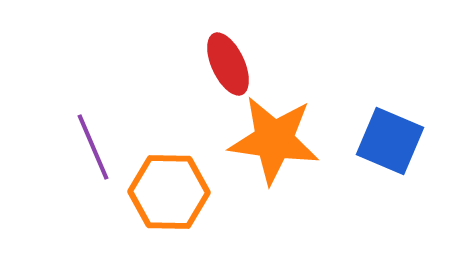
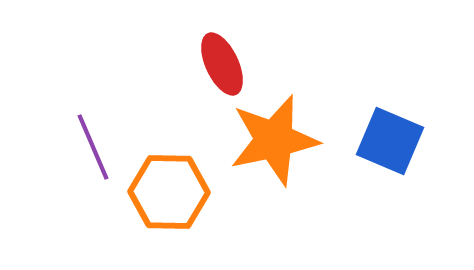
red ellipse: moved 6 px left
orange star: rotated 20 degrees counterclockwise
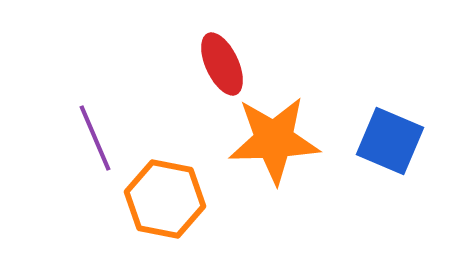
orange star: rotated 10 degrees clockwise
purple line: moved 2 px right, 9 px up
orange hexagon: moved 4 px left, 7 px down; rotated 10 degrees clockwise
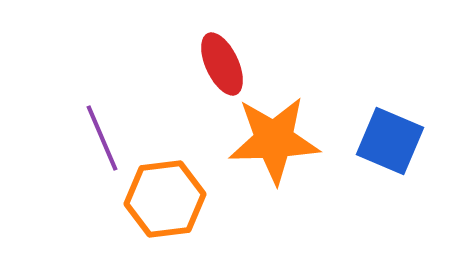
purple line: moved 7 px right
orange hexagon: rotated 18 degrees counterclockwise
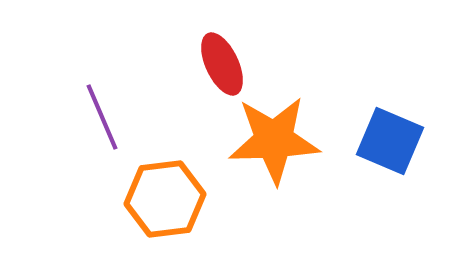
purple line: moved 21 px up
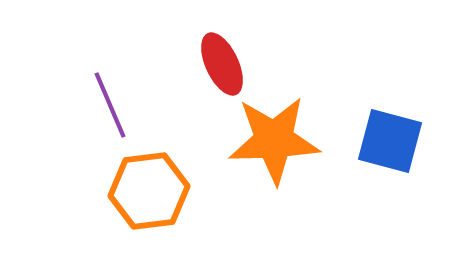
purple line: moved 8 px right, 12 px up
blue square: rotated 8 degrees counterclockwise
orange hexagon: moved 16 px left, 8 px up
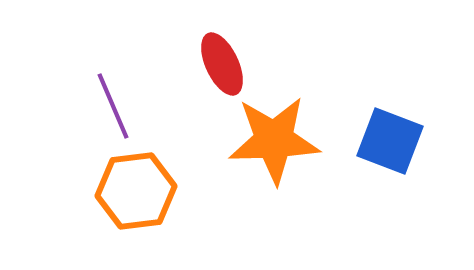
purple line: moved 3 px right, 1 px down
blue square: rotated 6 degrees clockwise
orange hexagon: moved 13 px left
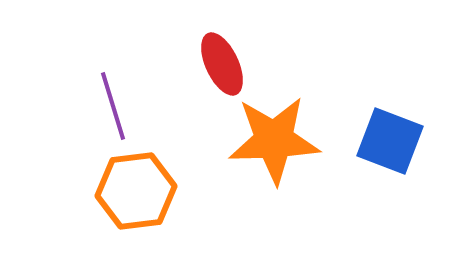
purple line: rotated 6 degrees clockwise
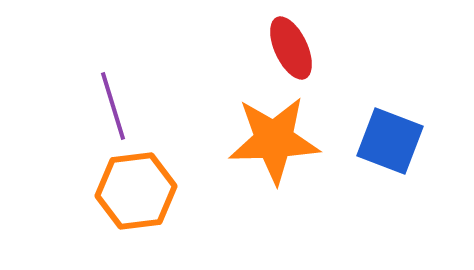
red ellipse: moved 69 px right, 16 px up
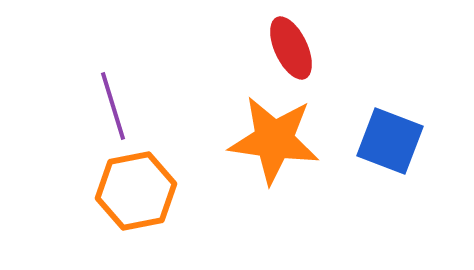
orange star: rotated 10 degrees clockwise
orange hexagon: rotated 4 degrees counterclockwise
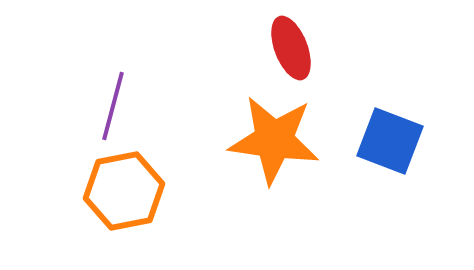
red ellipse: rotated 4 degrees clockwise
purple line: rotated 32 degrees clockwise
orange hexagon: moved 12 px left
